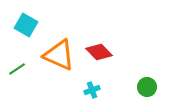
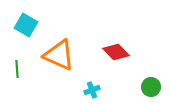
red diamond: moved 17 px right
green line: rotated 60 degrees counterclockwise
green circle: moved 4 px right
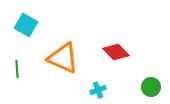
orange triangle: moved 4 px right, 3 px down
cyan cross: moved 6 px right
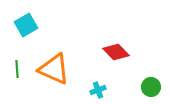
cyan square: rotated 30 degrees clockwise
orange triangle: moved 9 px left, 11 px down
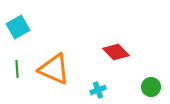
cyan square: moved 8 px left, 2 px down
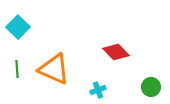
cyan square: rotated 15 degrees counterclockwise
